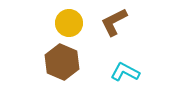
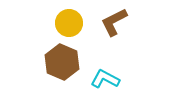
cyan L-shape: moved 20 px left, 7 px down
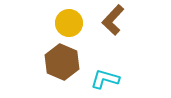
brown L-shape: moved 1 px left, 2 px up; rotated 20 degrees counterclockwise
cyan L-shape: rotated 12 degrees counterclockwise
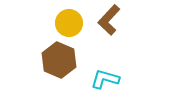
brown L-shape: moved 4 px left
brown hexagon: moved 3 px left, 2 px up
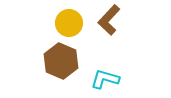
brown hexagon: moved 2 px right, 1 px down
